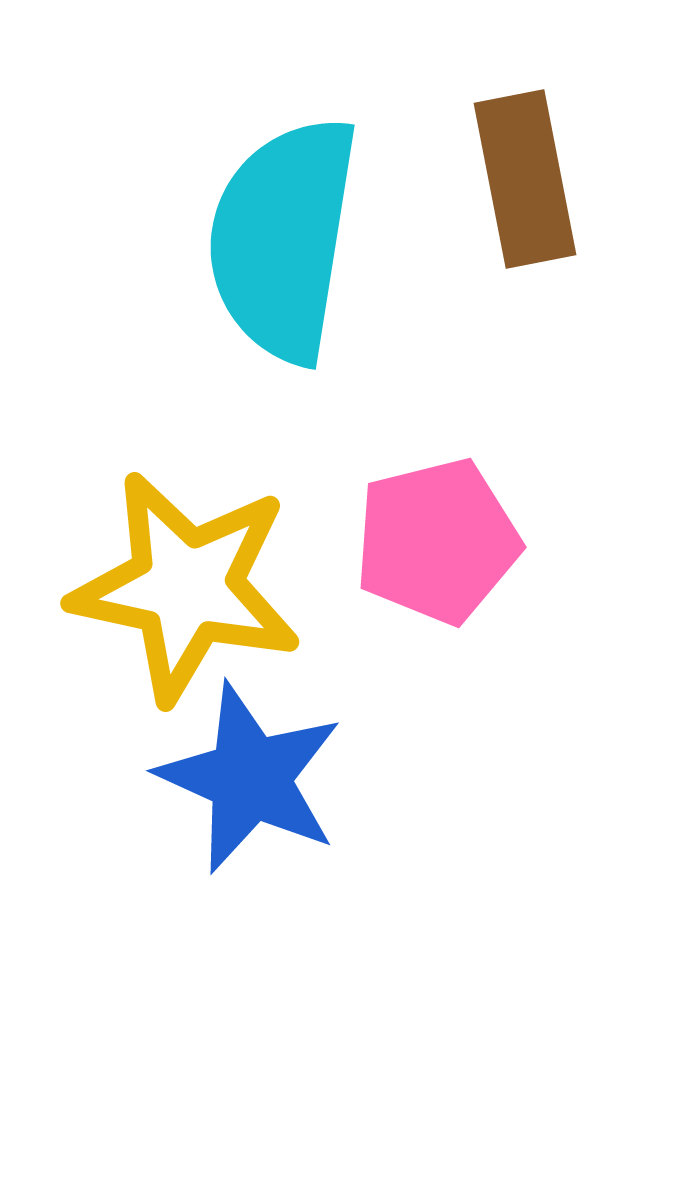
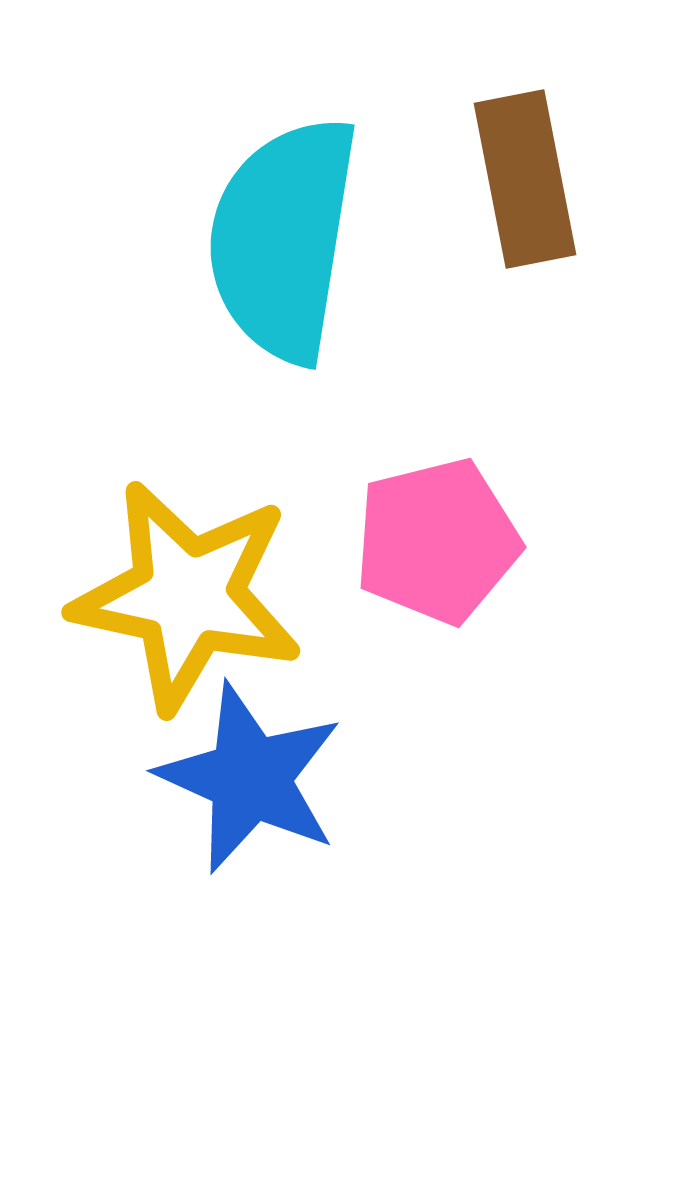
yellow star: moved 1 px right, 9 px down
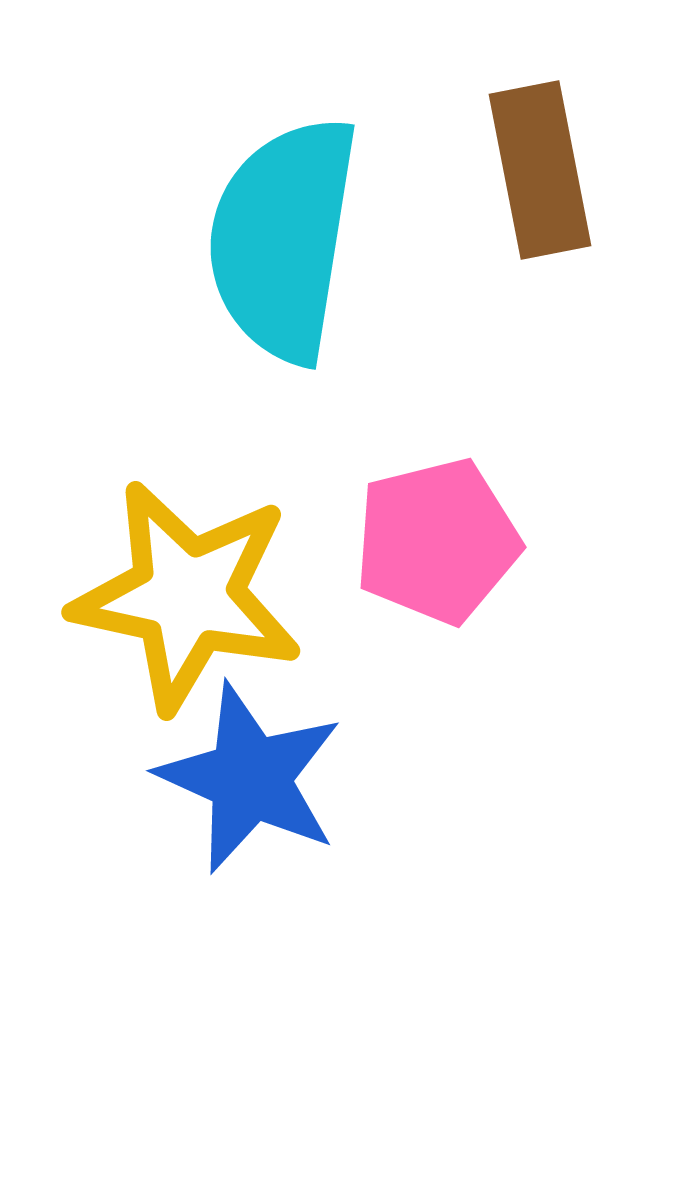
brown rectangle: moved 15 px right, 9 px up
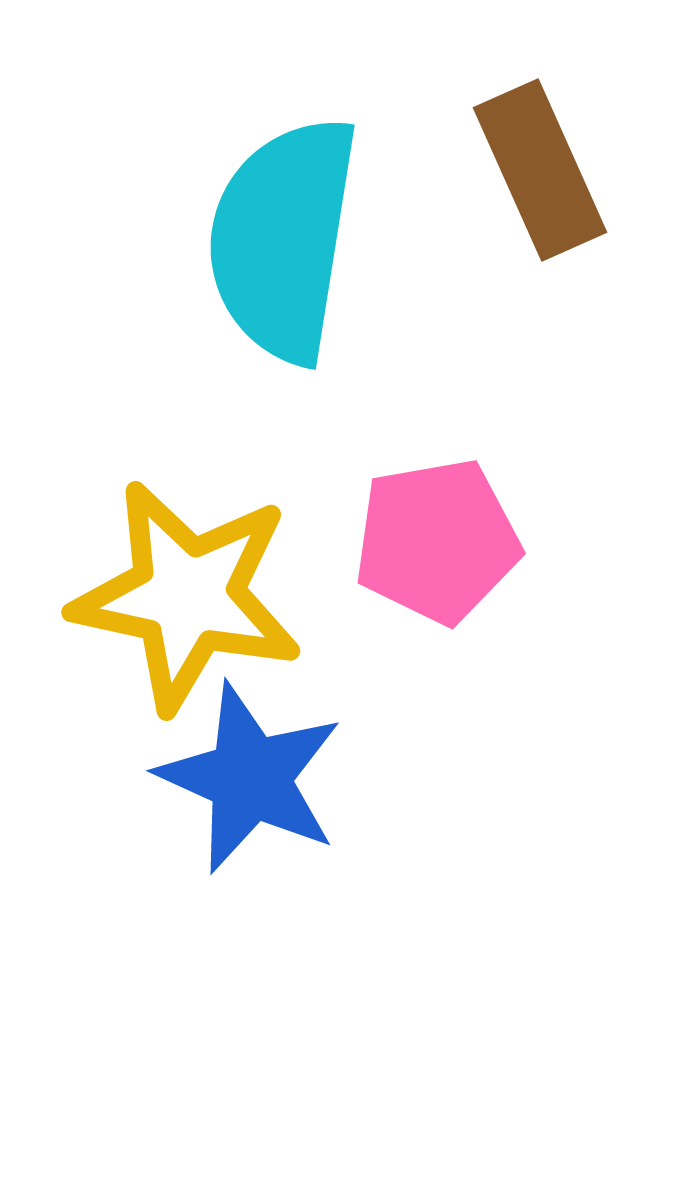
brown rectangle: rotated 13 degrees counterclockwise
pink pentagon: rotated 4 degrees clockwise
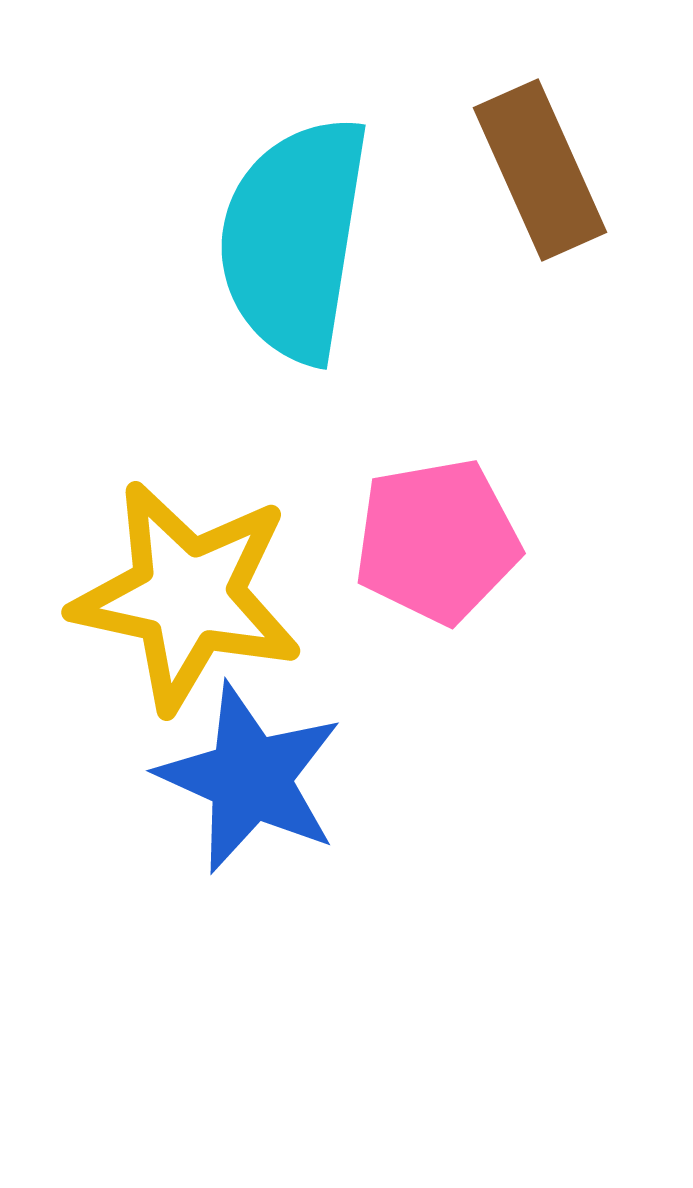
cyan semicircle: moved 11 px right
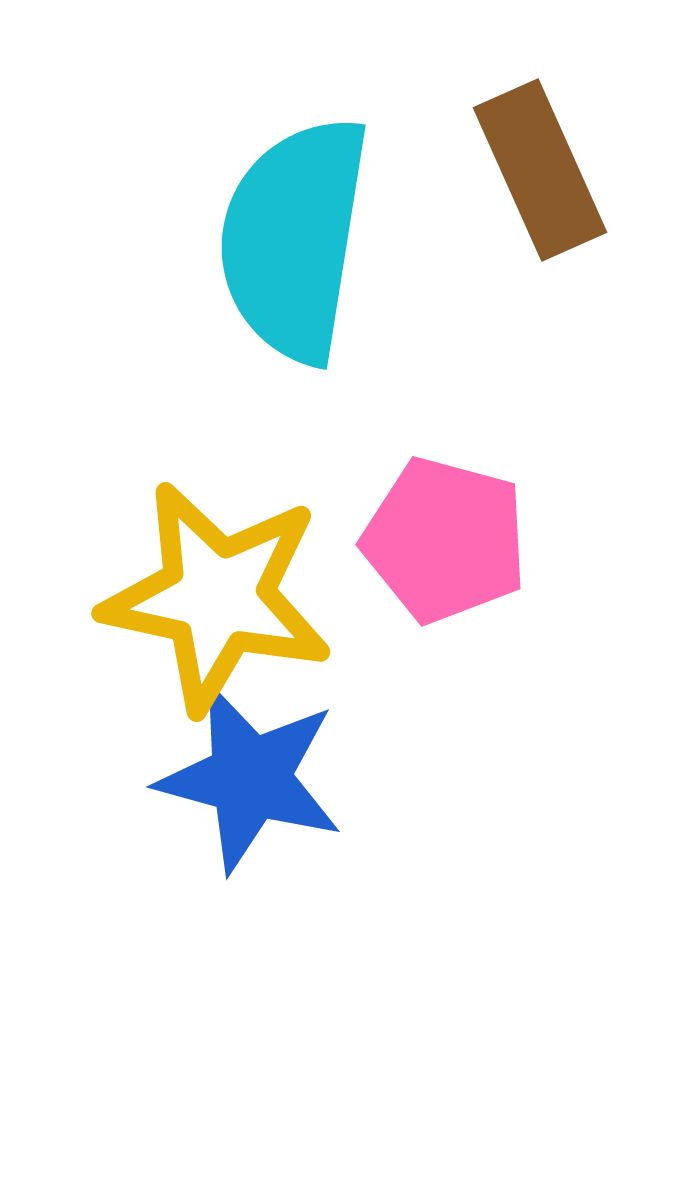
pink pentagon: moved 8 px right, 1 px up; rotated 25 degrees clockwise
yellow star: moved 30 px right, 1 px down
blue star: rotated 9 degrees counterclockwise
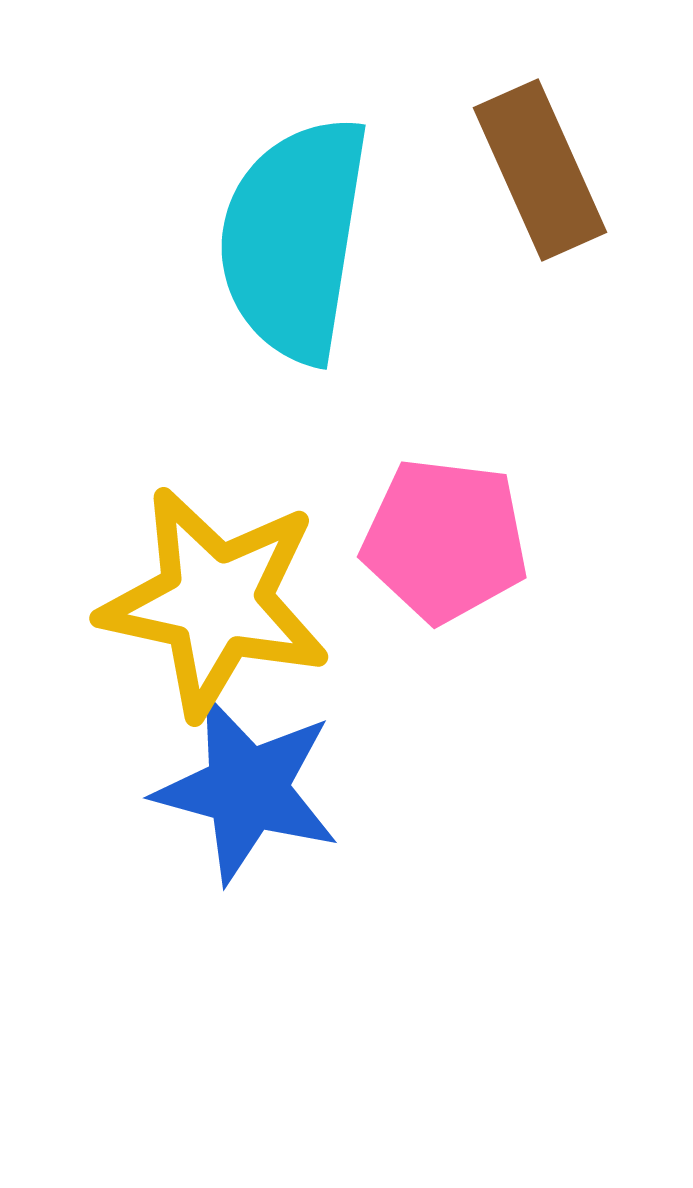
pink pentagon: rotated 8 degrees counterclockwise
yellow star: moved 2 px left, 5 px down
blue star: moved 3 px left, 11 px down
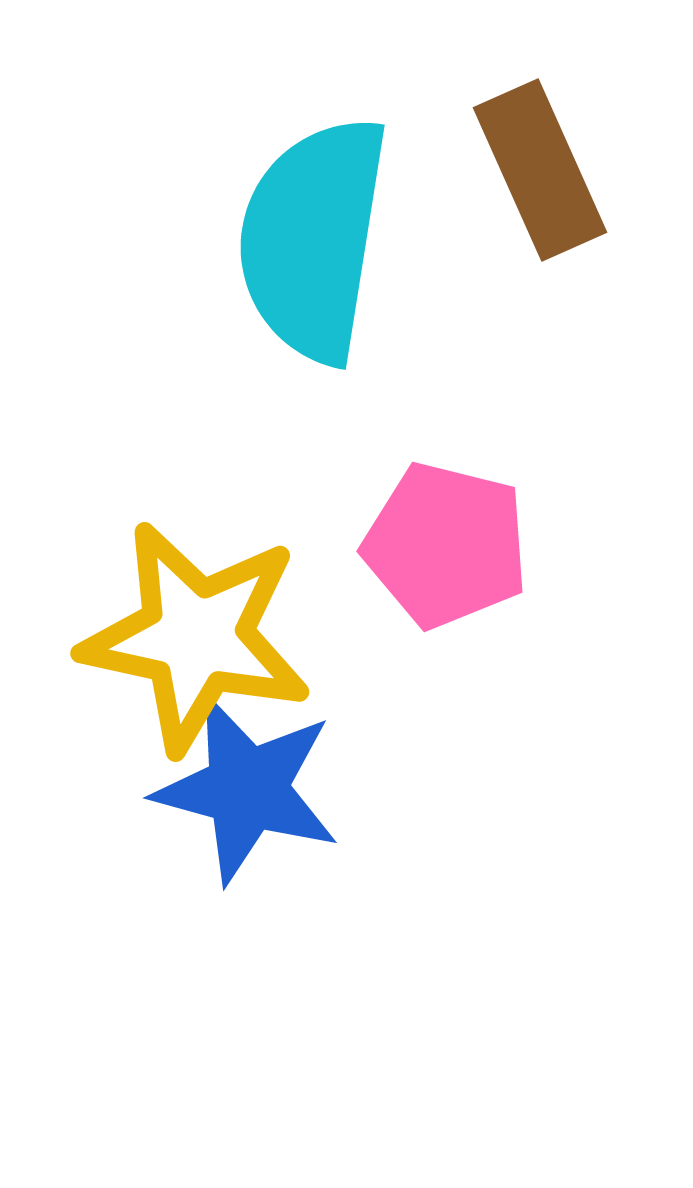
cyan semicircle: moved 19 px right
pink pentagon: moved 1 px right, 5 px down; rotated 7 degrees clockwise
yellow star: moved 19 px left, 35 px down
